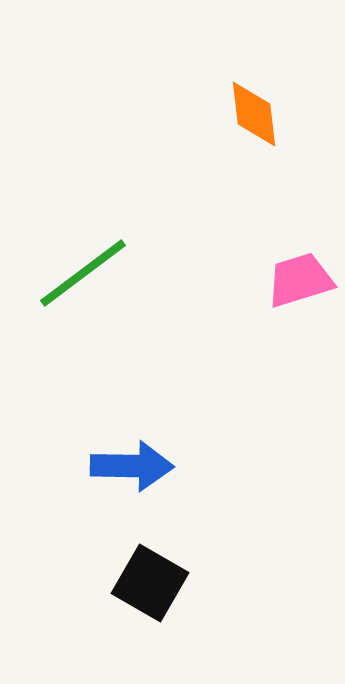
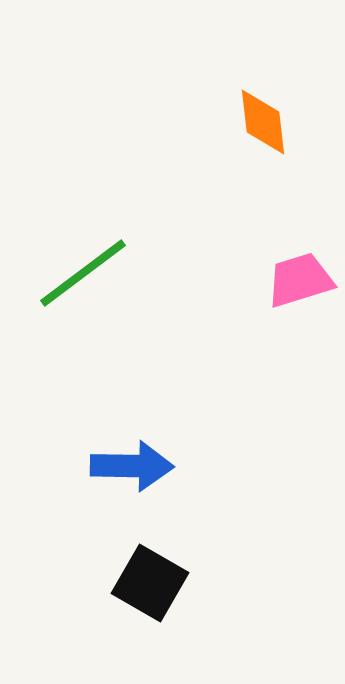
orange diamond: moved 9 px right, 8 px down
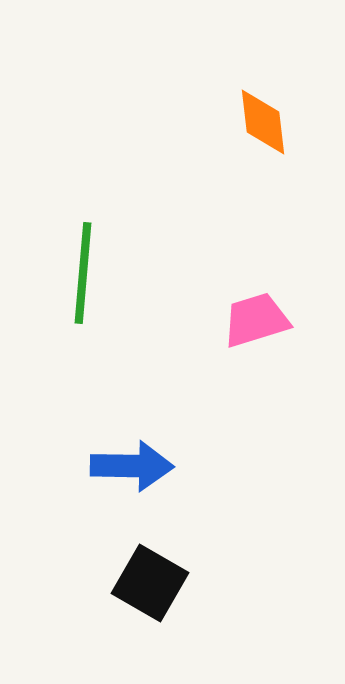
green line: rotated 48 degrees counterclockwise
pink trapezoid: moved 44 px left, 40 px down
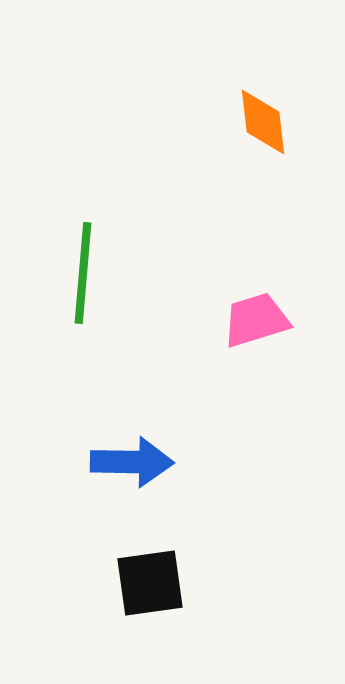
blue arrow: moved 4 px up
black square: rotated 38 degrees counterclockwise
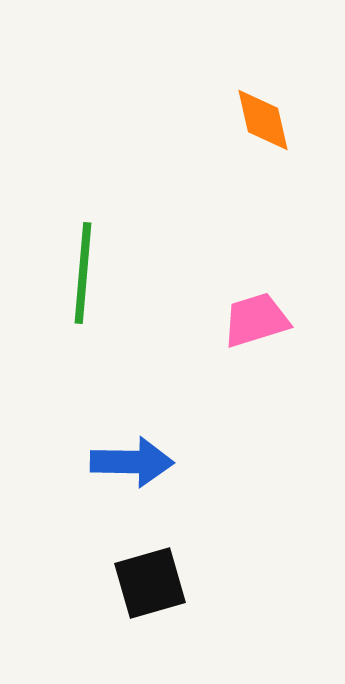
orange diamond: moved 2 px up; rotated 6 degrees counterclockwise
black square: rotated 8 degrees counterclockwise
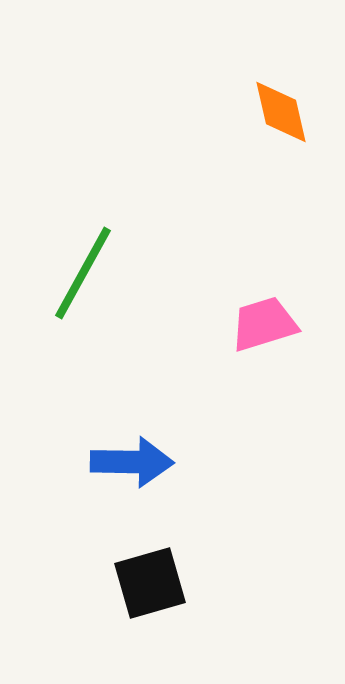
orange diamond: moved 18 px right, 8 px up
green line: rotated 24 degrees clockwise
pink trapezoid: moved 8 px right, 4 px down
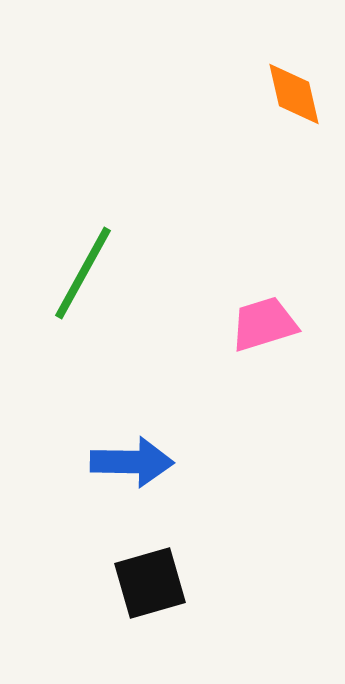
orange diamond: moved 13 px right, 18 px up
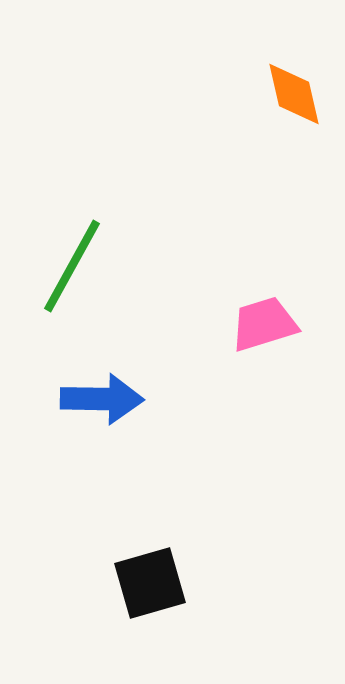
green line: moved 11 px left, 7 px up
blue arrow: moved 30 px left, 63 px up
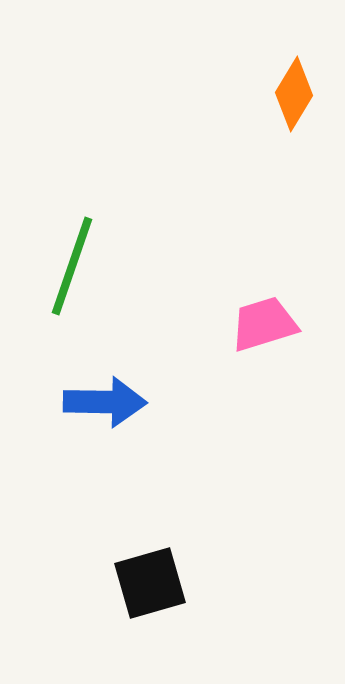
orange diamond: rotated 44 degrees clockwise
green line: rotated 10 degrees counterclockwise
blue arrow: moved 3 px right, 3 px down
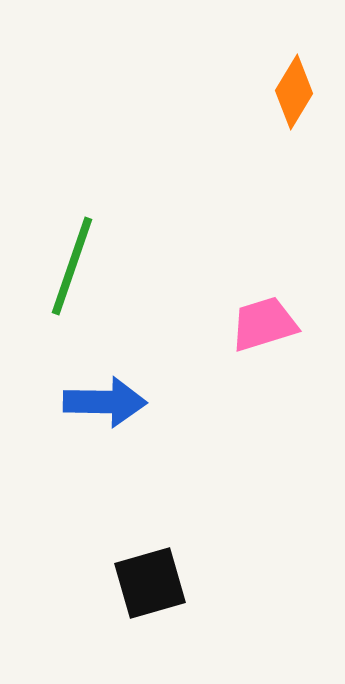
orange diamond: moved 2 px up
